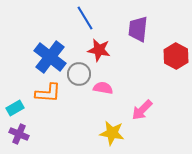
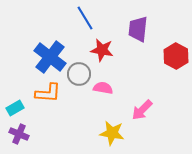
red star: moved 3 px right
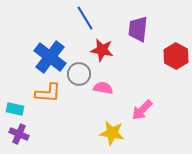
cyan rectangle: moved 1 px down; rotated 42 degrees clockwise
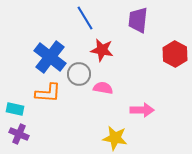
purple trapezoid: moved 9 px up
red hexagon: moved 1 px left, 2 px up
pink arrow: rotated 135 degrees counterclockwise
yellow star: moved 3 px right, 5 px down
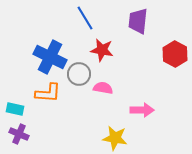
purple trapezoid: moved 1 px down
blue cross: rotated 12 degrees counterclockwise
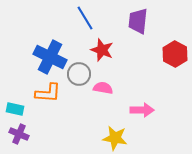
red star: rotated 10 degrees clockwise
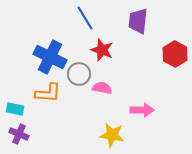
pink semicircle: moved 1 px left
yellow star: moved 3 px left, 3 px up
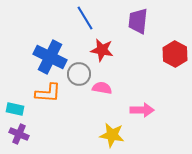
red star: rotated 10 degrees counterclockwise
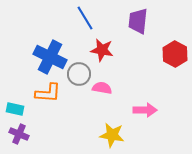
pink arrow: moved 3 px right
